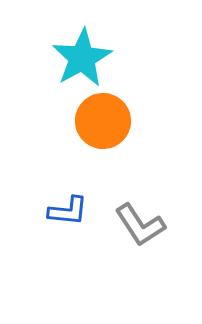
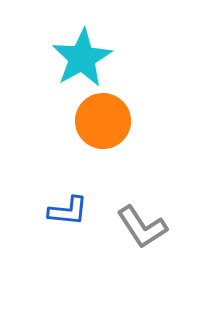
gray L-shape: moved 2 px right, 2 px down
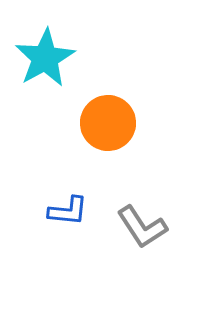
cyan star: moved 37 px left
orange circle: moved 5 px right, 2 px down
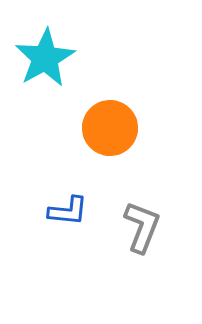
orange circle: moved 2 px right, 5 px down
gray L-shape: rotated 126 degrees counterclockwise
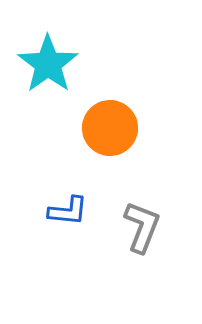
cyan star: moved 3 px right, 6 px down; rotated 6 degrees counterclockwise
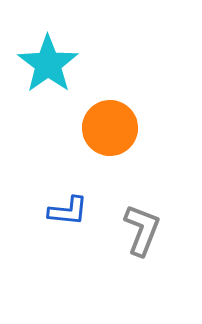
gray L-shape: moved 3 px down
